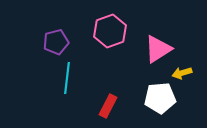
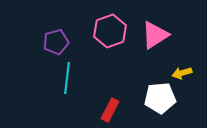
pink triangle: moved 3 px left, 14 px up
red rectangle: moved 2 px right, 4 px down
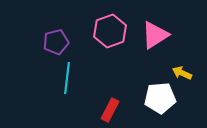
yellow arrow: rotated 42 degrees clockwise
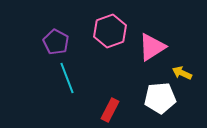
pink triangle: moved 3 px left, 12 px down
purple pentagon: rotated 30 degrees counterclockwise
cyan line: rotated 28 degrees counterclockwise
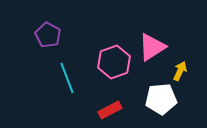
pink hexagon: moved 4 px right, 31 px down
purple pentagon: moved 8 px left, 7 px up
yellow arrow: moved 2 px left, 2 px up; rotated 90 degrees clockwise
white pentagon: moved 1 px right, 1 px down
red rectangle: rotated 35 degrees clockwise
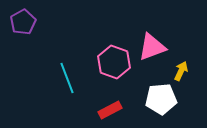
purple pentagon: moved 25 px left, 13 px up; rotated 15 degrees clockwise
pink triangle: rotated 12 degrees clockwise
pink hexagon: rotated 20 degrees counterclockwise
yellow arrow: moved 1 px right
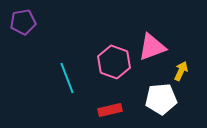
purple pentagon: rotated 20 degrees clockwise
red rectangle: rotated 15 degrees clockwise
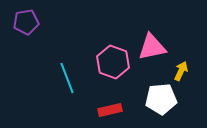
purple pentagon: moved 3 px right
pink triangle: rotated 8 degrees clockwise
pink hexagon: moved 1 px left
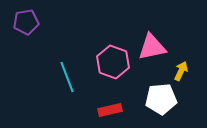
cyan line: moved 1 px up
